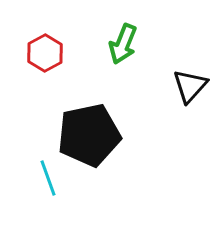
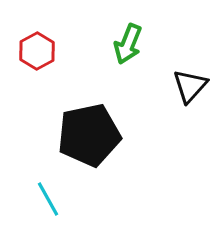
green arrow: moved 5 px right
red hexagon: moved 8 px left, 2 px up
cyan line: moved 21 px down; rotated 9 degrees counterclockwise
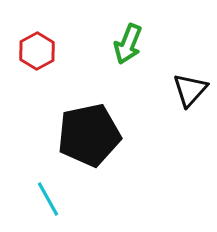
black triangle: moved 4 px down
